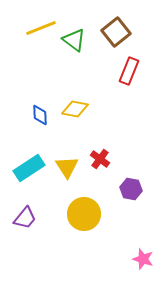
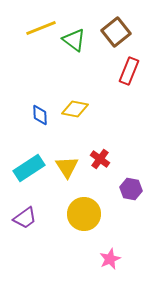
purple trapezoid: rotated 15 degrees clockwise
pink star: moved 33 px left; rotated 30 degrees clockwise
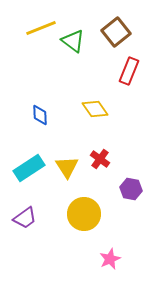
green triangle: moved 1 px left, 1 px down
yellow diamond: moved 20 px right; rotated 44 degrees clockwise
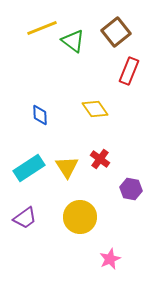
yellow line: moved 1 px right
yellow circle: moved 4 px left, 3 px down
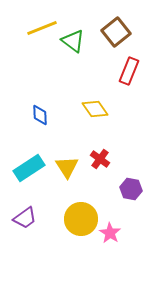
yellow circle: moved 1 px right, 2 px down
pink star: moved 26 px up; rotated 15 degrees counterclockwise
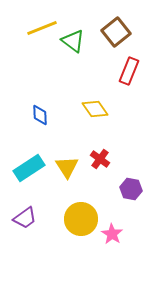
pink star: moved 2 px right, 1 px down
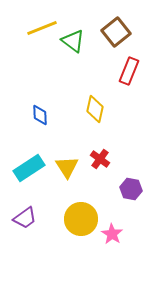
yellow diamond: rotated 48 degrees clockwise
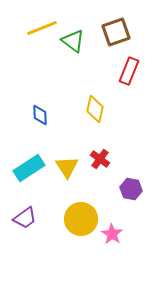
brown square: rotated 20 degrees clockwise
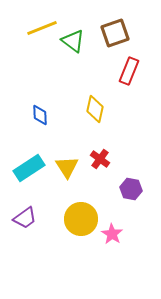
brown square: moved 1 px left, 1 px down
